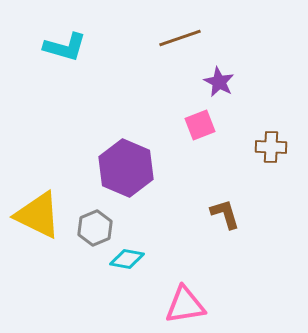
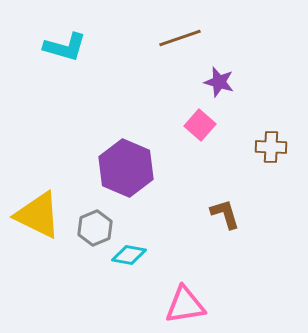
purple star: rotated 12 degrees counterclockwise
pink square: rotated 28 degrees counterclockwise
cyan diamond: moved 2 px right, 4 px up
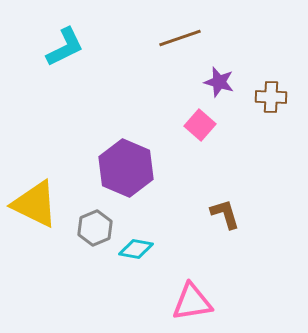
cyan L-shape: rotated 42 degrees counterclockwise
brown cross: moved 50 px up
yellow triangle: moved 3 px left, 11 px up
cyan diamond: moved 7 px right, 6 px up
pink triangle: moved 7 px right, 3 px up
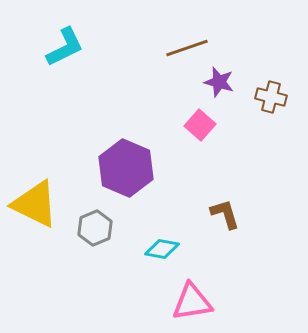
brown line: moved 7 px right, 10 px down
brown cross: rotated 12 degrees clockwise
cyan diamond: moved 26 px right
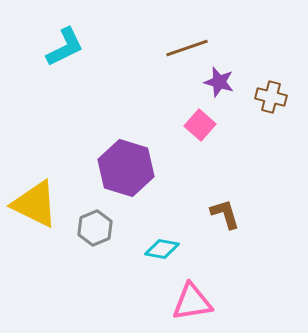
purple hexagon: rotated 6 degrees counterclockwise
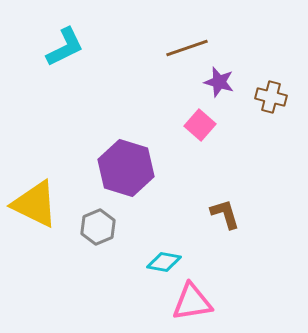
gray hexagon: moved 3 px right, 1 px up
cyan diamond: moved 2 px right, 13 px down
